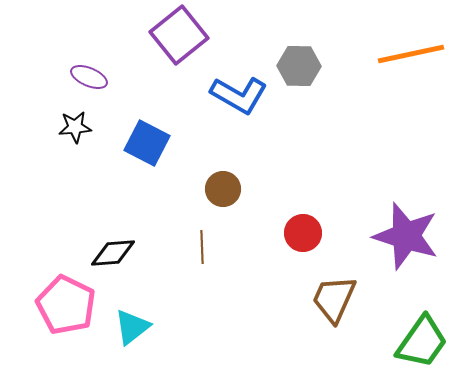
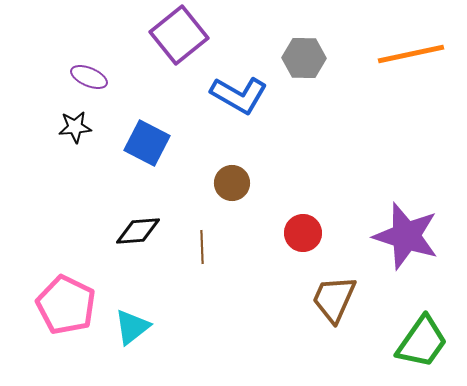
gray hexagon: moved 5 px right, 8 px up
brown circle: moved 9 px right, 6 px up
black diamond: moved 25 px right, 22 px up
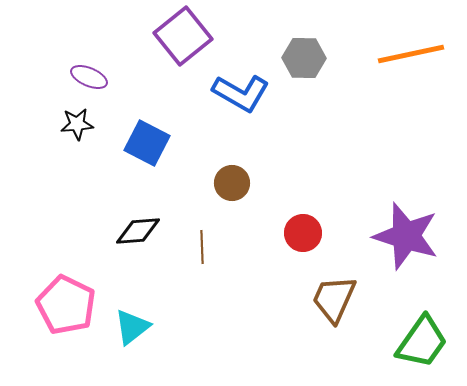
purple square: moved 4 px right, 1 px down
blue L-shape: moved 2 px right, 2 px up
black star: moved 2 px right, 3 px up
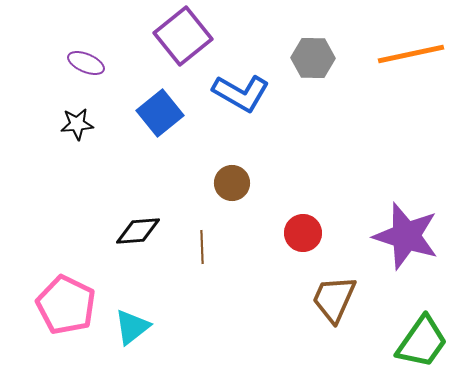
gray hexagon: moved 9 px right
purple ellipse: moved 3 px left, 14 px up
blue square: moved 13 px right, 30 px up; rotated 24 degrees clockwise
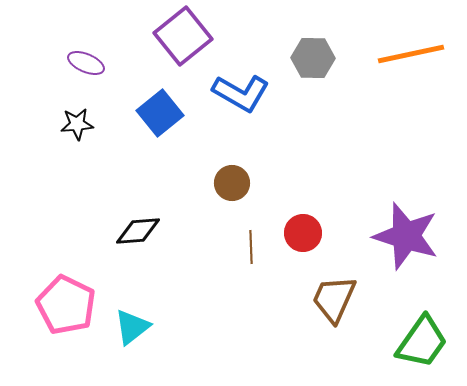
brown line: moved 49 px right
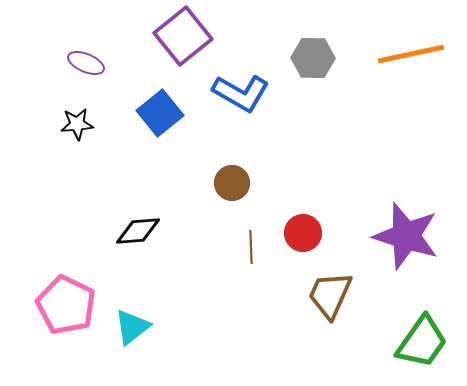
brown trapezoid: moved 4 px left, 4 px up
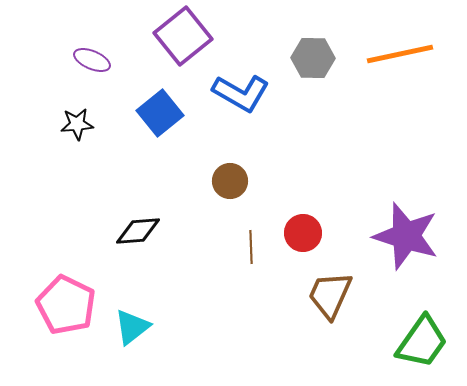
orange line: moved 11 px left
purple ellipse: moved 6 px right, 3 px up
brown circle: moved 2 px left, 2 px up
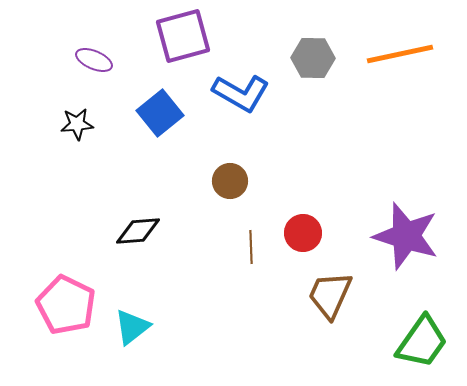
purple square: rotated 24 degrees clockwise
purple ellipse: moved 2 px right
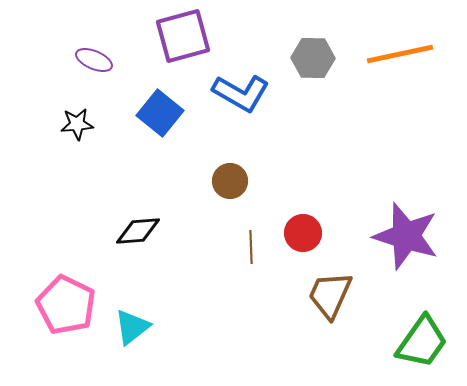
blue square: rotated 12 degrees counterclockwise
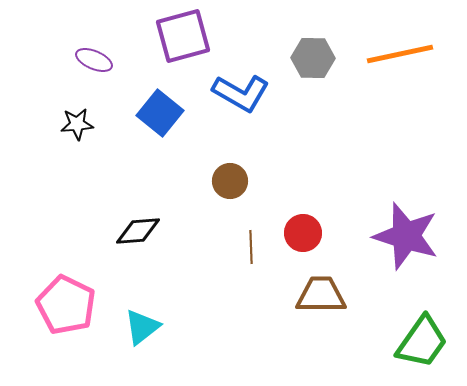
brown trapezoid: moved 9 px left; rotated 66 degrees clockwise
cyan triangle: moved 10 px right
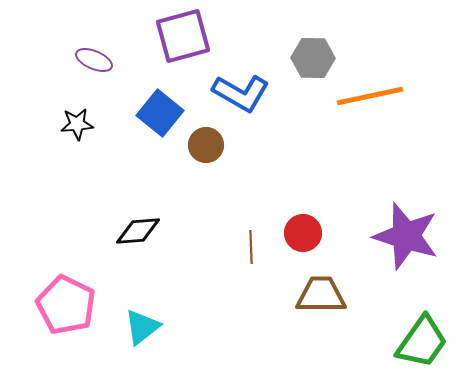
orange line: moved 30 px left, 42 px down
brown circle: moved 24 px left, 36 px up
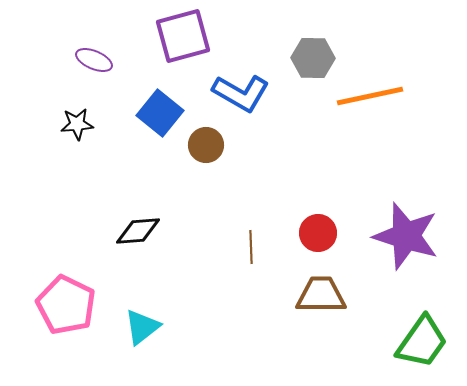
red circle: moved 15 px right
